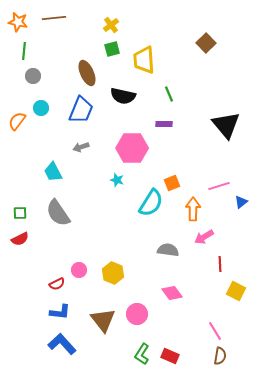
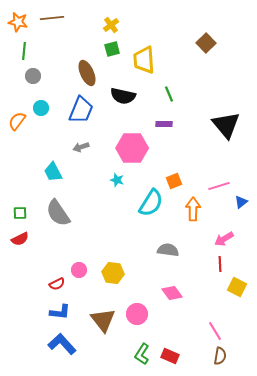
brown line at (54, 18): moved 2 px left
orange square at (172, 183): moved 2 px right, 2 px up
pink arrow at (204, 237): moved 20 px right, 2 px down
yellow hexagon at (113, 273): rotated 15 degrees counterclockwise
yellow square at (236, 291): moved 1 px right, 4 px up
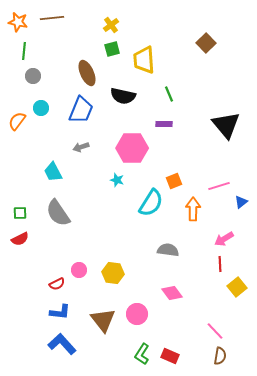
yellow square at (237, 287): rotated 24 degrees clockwise
pink line at (215, 331): rotated 12 degrees counterclockwise
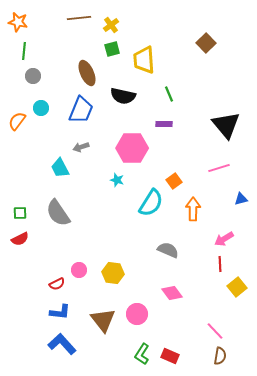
brown line at (52, 18): moved 27 px right
cyan trapezoid at (53, 172): moved 7 px right, 4 px up
orange square at (174, 181): rotated 14 degrees counterclockwise
pink line at (219, 186): moved 18 px up
blue triangle at (241, 202): moved 3 px up; rotated 24 degrees clockwise
gray semicircle at (168, 250): rotated 15 degrees clockwise
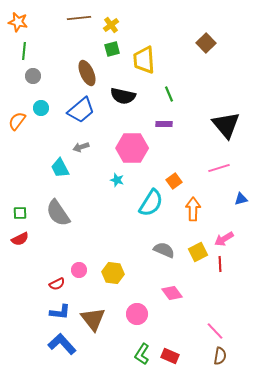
blue trapezoid at (81, 110): rotated 28 degrees clockwise
gray semicircle at (168, 250): moved 4 px left
yellow square at (237, 287): moved 39 px left, 35 px up; rotated 12 degrees clockwise
brown triangle at (103, 320): moved 10 px left, 1 px up
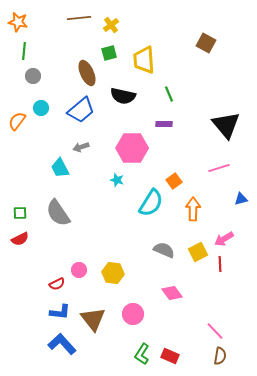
brown square at (206, 43): rotated 18 degrees counterclockwise
green square at (112, 49): moved 3 px left, 4 px down
pink circle at (137, 314): moved 4 px left
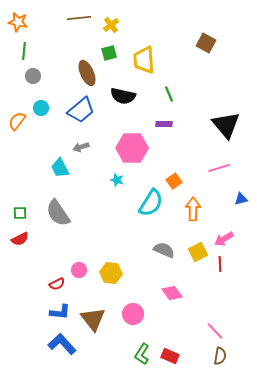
yellow hexagon at (113, 273): moved 2 px left
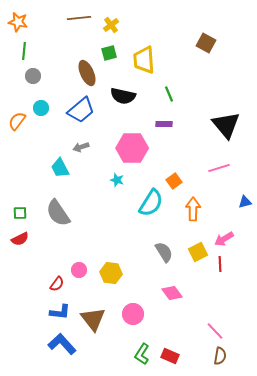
blue triangle at (241, 199): moved 4 px right, 3 px down
gray semicircle at (164, 250): moved 2 px down; rotated 35 degrees clockwise
red semicircle at (57, 284): rotated 28 degrees counterclockwise
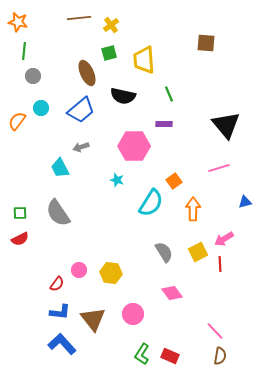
brown square at (206, 43): rotated 24 degrees counterclockwise
pink hexagon at (132, 148): moved 2 px right, 2 px up
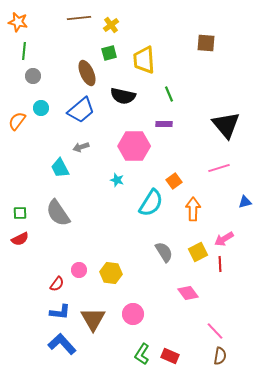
pink diamond at (172, 293): moved 16 px right
brown triangle at (93, 319): rotated 8 degrees clockwise
